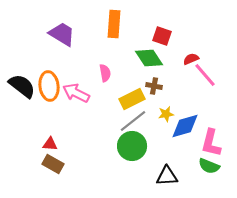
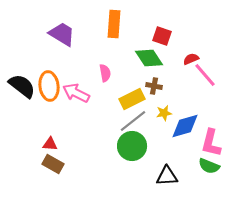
yellow star: moved 2 px left, 1 px up
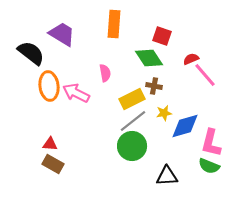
black semicircle: moved 9 px right, 33 px up
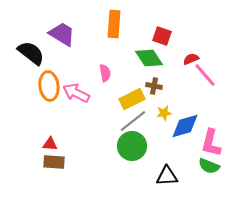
brown rectangle: moved 1 px right, 2 px up; rotated 25 degrees counterclockwise
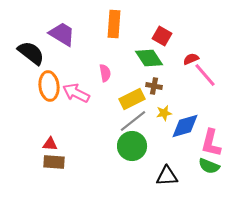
red square: rotated 12 degrees clockwise
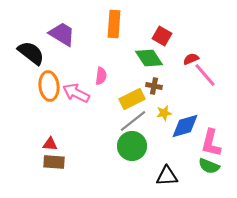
pink semicircle: moved 4 px left, 3 px down; rotated 18 degrees clockwise
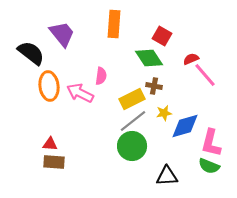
purple trapezoid: rotated 20 degrees clockwise
pink arrow: moved 4 px right
